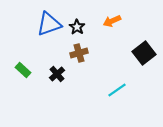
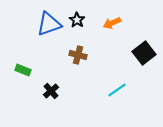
orange arrow: moved 2 px down
black star: moved 7 px up
brown cross: moved 1 px left, 2 px down; rotated 30 degrees clockwise
green rectangle: rotated 21 degrees counterclockwise
black cross: moved 6 px left, 17 px down
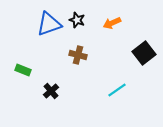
black star: rotated 14 degrees counterclockwise
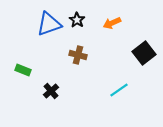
black star: rotated 14 degrees clockwise
cyan line: moved 2 px right
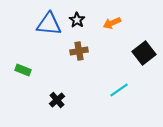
blue triangle: rotated 24 degrees clockwise
brown cross: moved 1 px right, 4 px up; rotated 24 degrees counterclockwise
black cross: moved 6 px right, 9 px down
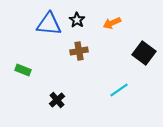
black square: rotated 15 degrees counterclockwise
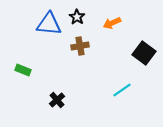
black star: moved 3 px up
brown cross: moved 1 px right, 5 px up
cyan line: moved 3 px right
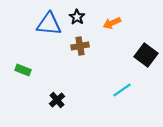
black square: moved 2 px right, 2 px down
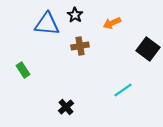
black star: moved 2 px left, 2 px up
blue triangle: moved 2 px left
black square: moved 2 px right, 6 px up
green rectangle: rotated 35 degrees clockwise
cyan line: moved 1 px right
black cross: moved 9 px right, 7 px down
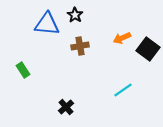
orange arrow: moved 10 px right, 15 px down
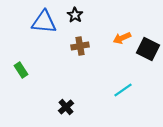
blue triangle: moved 3 px left, 2 px up
black square: rotated 10 degrees counterclockwise
green rectangle: moved 2 px left
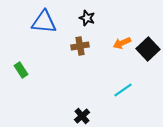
black star: moved 12 px right, 3 px down; rotated 14 degrees counterclockwise
orange arrow: moved 5 px down
black square: rotated 20 degrees clockwise
black cross: moved 16 px right, 9 px down
